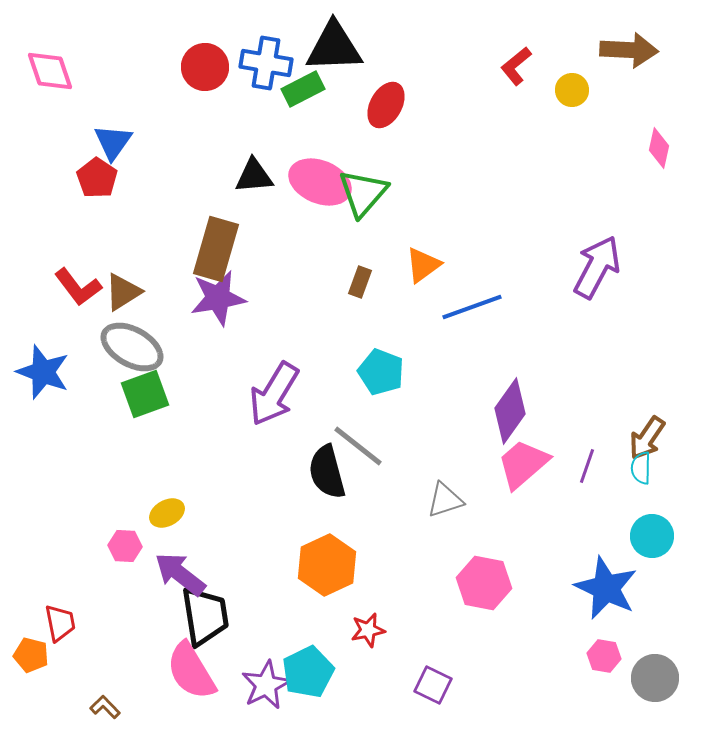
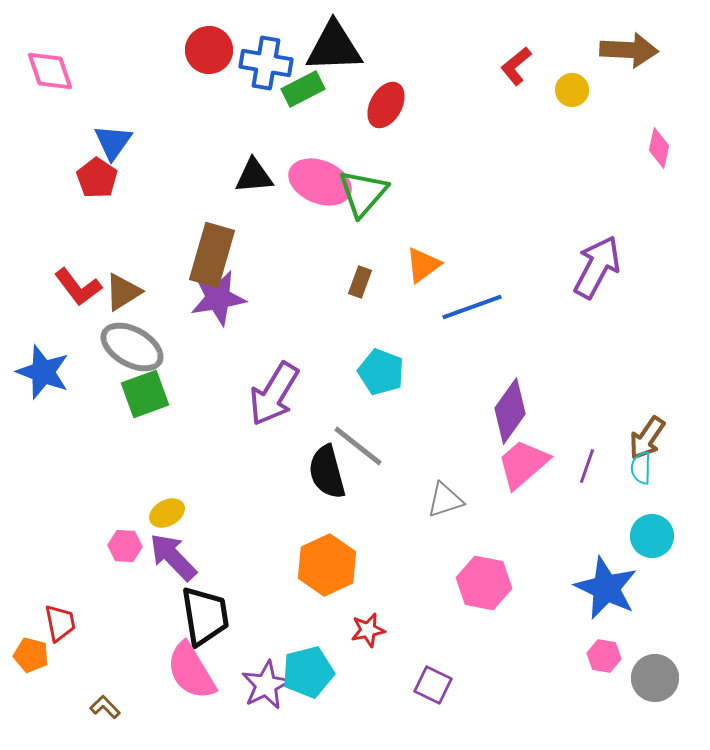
red circle at (205, 67): moved 4 px right, 17 px up
brown rectangle at (216, 249): moved 4 px left, 6 px down
purple arrow at (180, 574): moved 7 px left, 17 px up; rotated 8 degrees clockwise
cyan pentagon at (308, 672): rotated 12 degrees clockwise
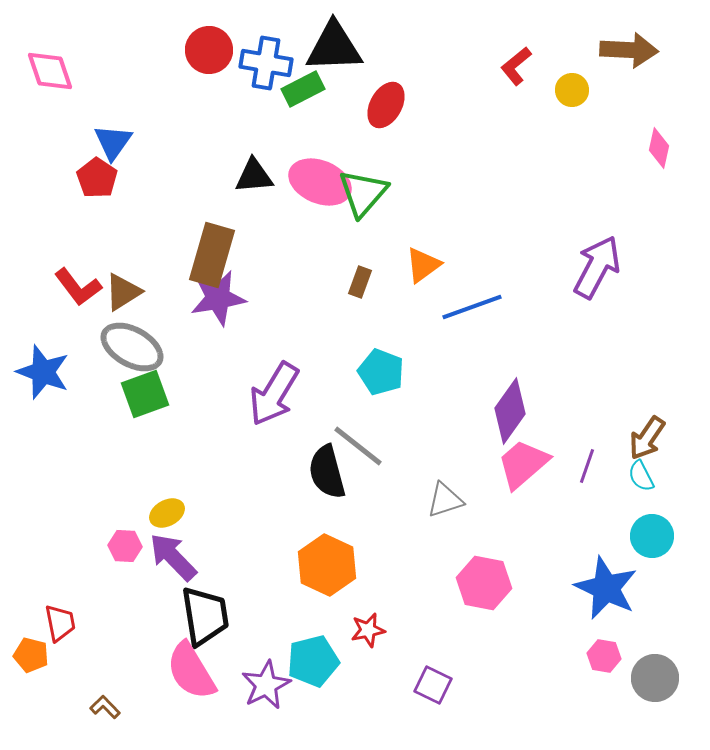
cyan semicircle at (641, 468): moved 8 px down; rotated 28 degrees counterclockwise
orange hexagon at (327, 565): rotated 10 degrees counterclockwise
cyan pentagon at (308, 672): moved 5 px right, 11 px up
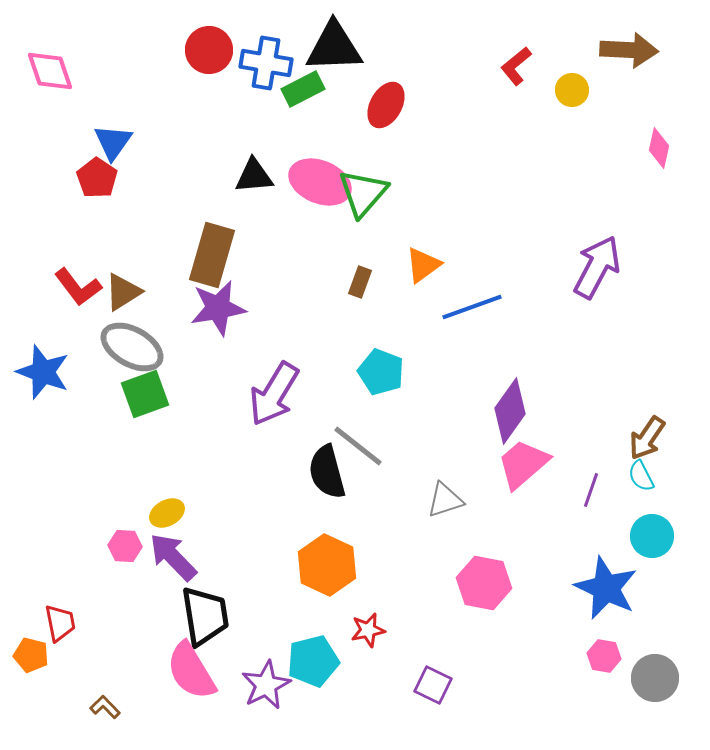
purple star at (218, 298): moved 10 px down
purple line at (587, 466): moved 4 px right, 24 px down
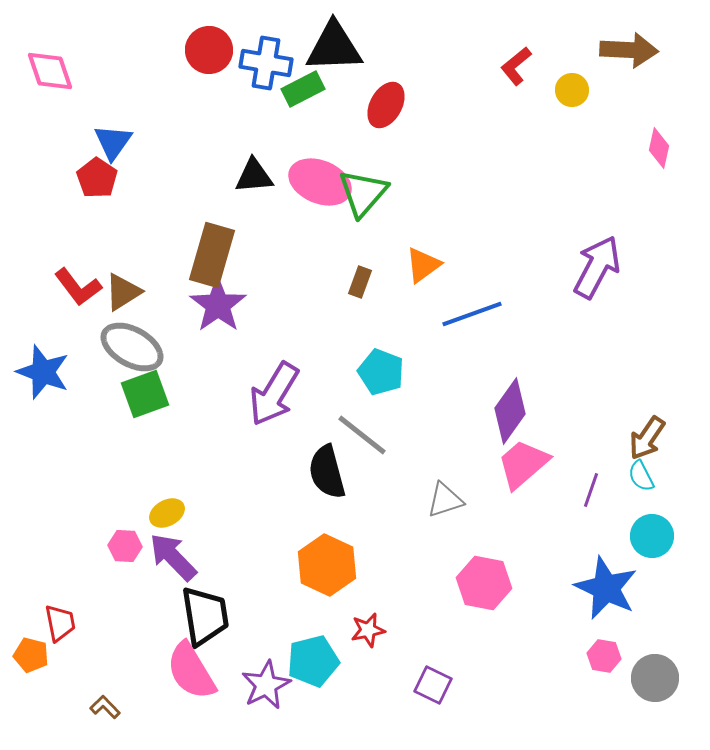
blue line at (472, 307): moved 7 px down
purple star at (218, 308): moved 3 px up; rotated 26 degrees counterclockwise
gray line at (358, 446): moved 4 px right, 11 px up
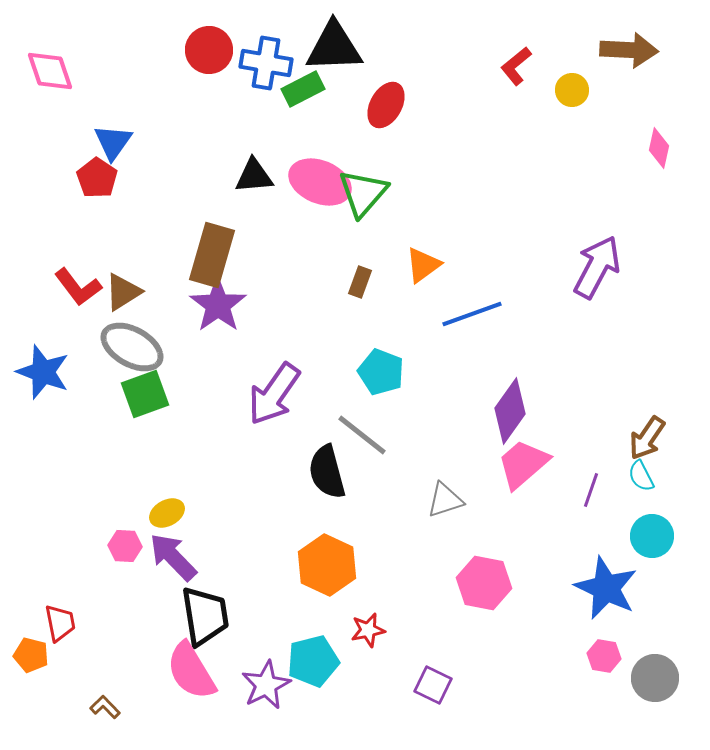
purple arrow at (274, 394): rotated 4 degrees clockwise
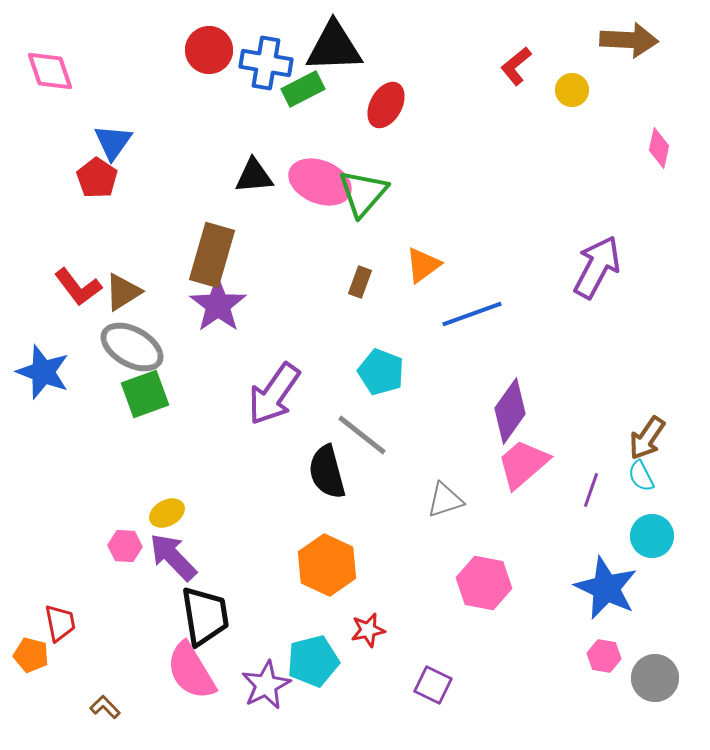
brown arrow at (629, 50): moved 10 px up
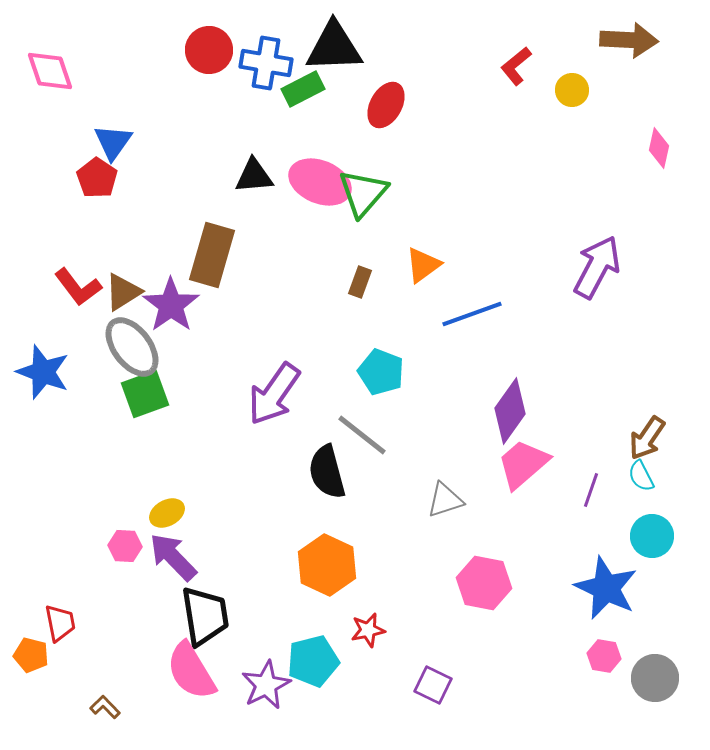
purple star at (218, 305): moved 47 px left
gray ellipse at (132, 347): rotated 24 degrees clockwise
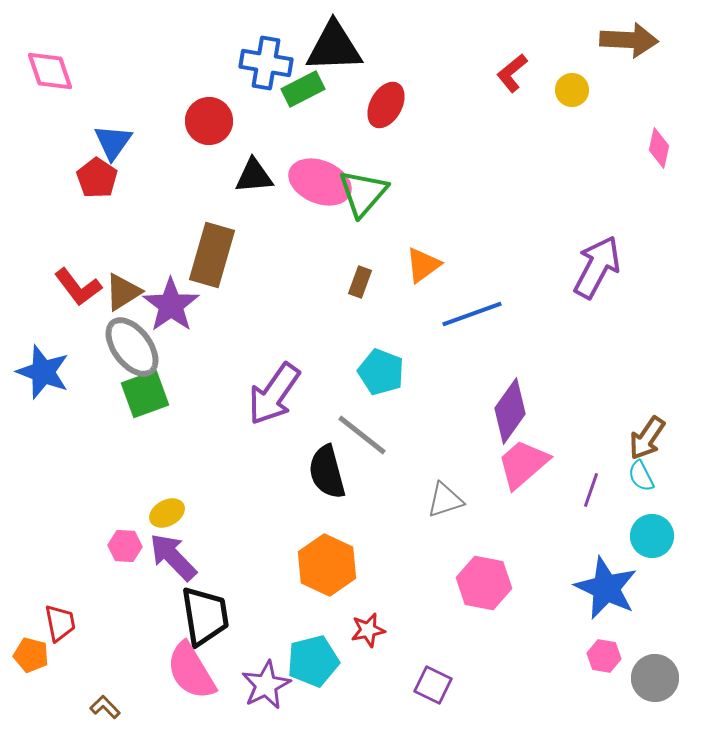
red circle at (209, 50): moved 71 px down
red L-shape at (516, 66): moved 4 px left, 7 px down
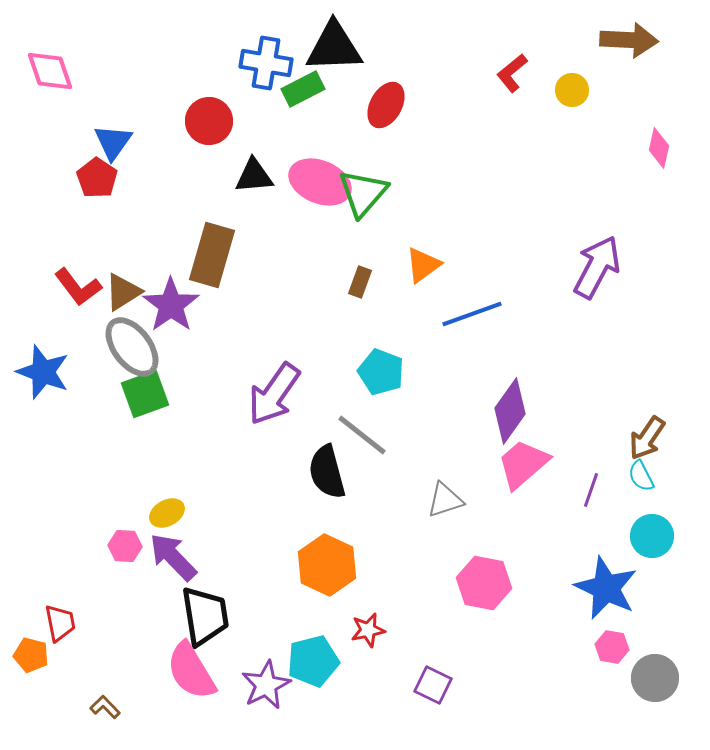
pink hexagon at (604, 656): moved 8 px right, 9 px up
